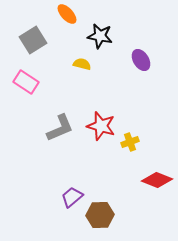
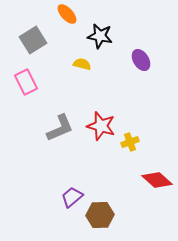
pink rectangle: rotated 30 degrees clockwise
red diamond: rotated 20 degrees clockwise
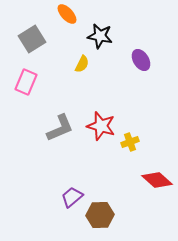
gray square: moved 1 px left, 1 px up
yellow semicircle: rotated 102 degrees clockwise
pink rectangle: rotated 50 degrees clockwise
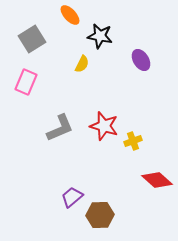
orange ellipse: moved 3 px right, 1 px down
red star: moved 3 px right
yellow cross: moved 3 px right, 1 px up
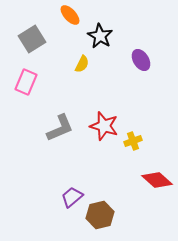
black star: rotated 20 degrees clockwise
brown hexagon: rotated 12 degrees counterclockwise
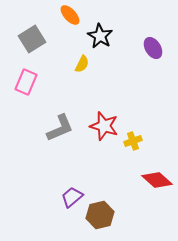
purple ellipse: moved 12 px right, 12 px up
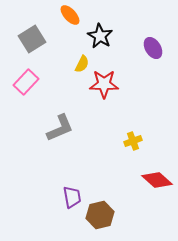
pink rectangle: rotated 20 degrees clockwise
red star: moved 42 px up; rotated 16 degrees counterclockwise
purple trapezoid: rotated 120 degrees clockwise
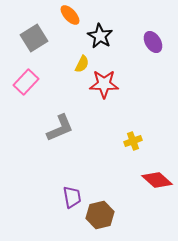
gray square: moved 2 px right, 1 px up
purple ellipse: moved 6 px up
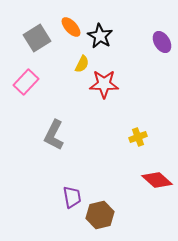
orange ellipse: moved 1 px right, 12 px down
gray square: moved 3 px right
purple ellipse: moved 9 px right
gray L-shape: moved 6 px left, 7 px down; rotated 140 degrees clockwise
yellow cross: moved 5 px right, 4 px up
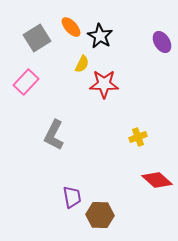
brown hexagon: rotated 16 degrees clockwise
